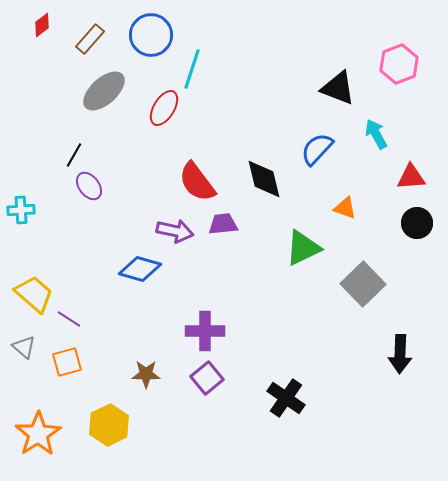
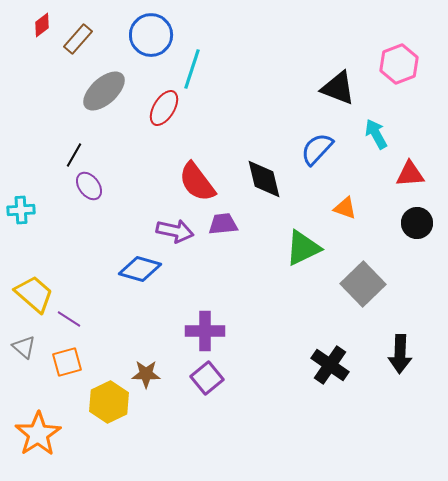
brown rectangle: moved 12 px left
red triangle: moved 1 px left, 3 px up
black cross: moved 44 px right, 33 px up
yellow hexagon: moved 23 px up
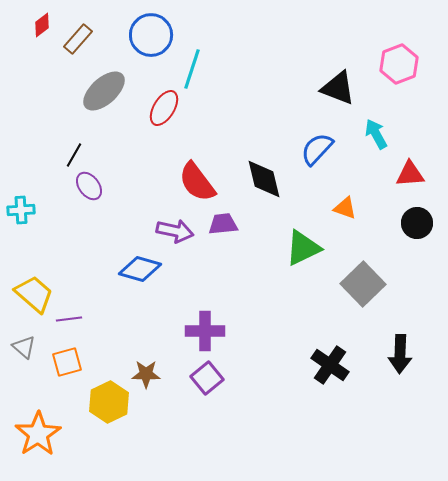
purple line: rotated 40 degrees counterclockwise
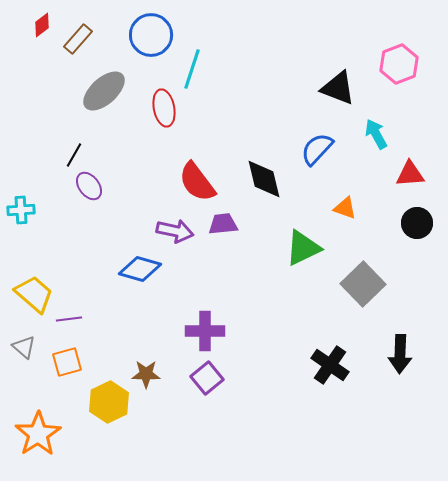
red ellipse: rotated 42 degrees counterclockwise
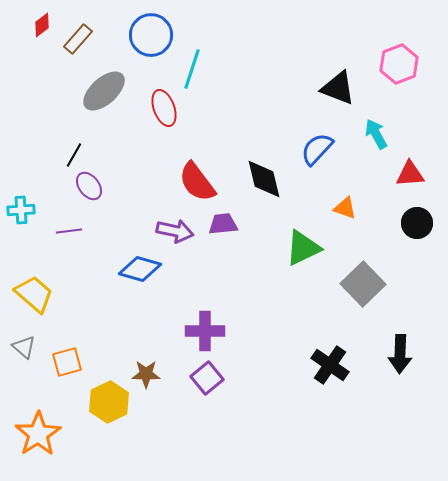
red ellipse: rotated 9 degrees counterclockwise
purple line: moved 88 px up
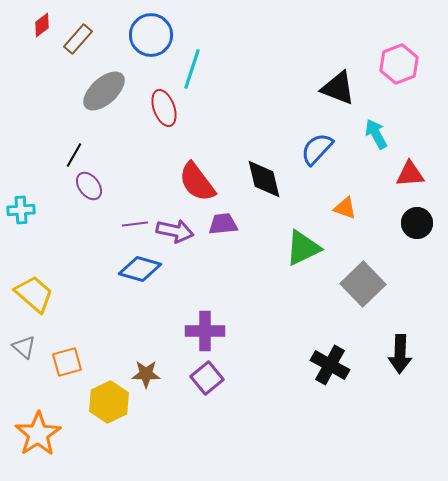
purple line: moved 66 px right, 7 px up
black cross: rotated 6 degrees counterclockwise
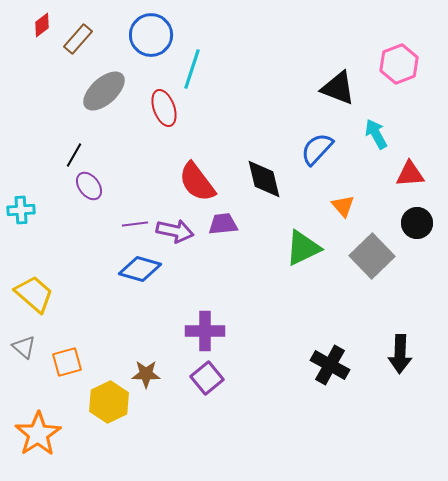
orange triangle: moved 2 px left, 2 px up; rotated 30 degrees clockwise
gray square: moved 9 px right, 28 px up
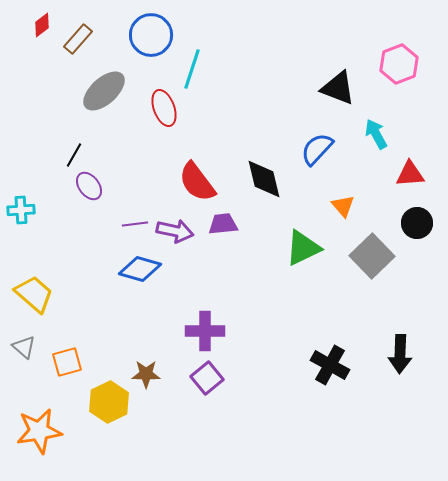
orange star: moved 1 px right, 3 px up; rotated 24 degrees clockwise
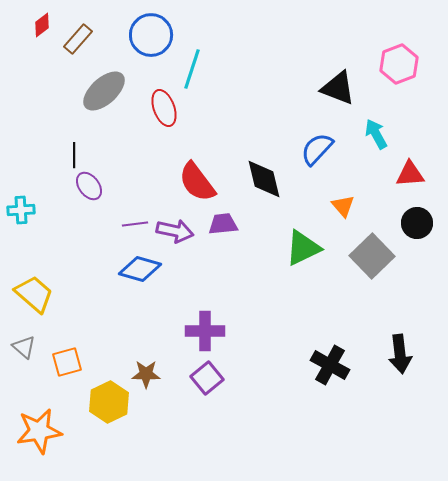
black line: rotated 30 degrees counterclockwise
black arrow: rotated 9 degrees counterclockwise
